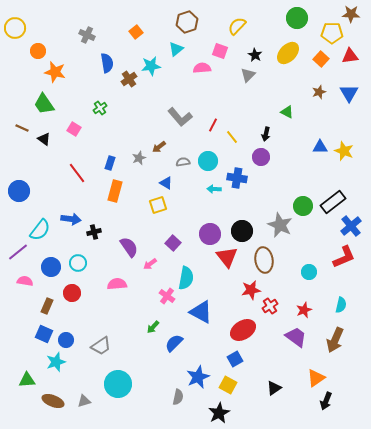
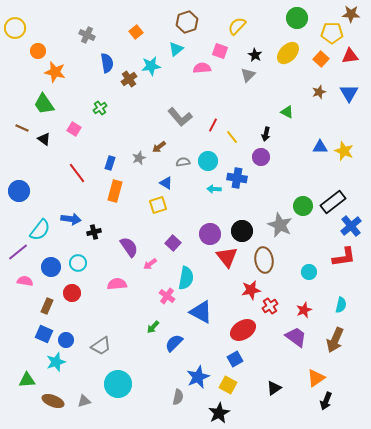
red L-shape at (344, 257): rotated 15 degrees clockwise
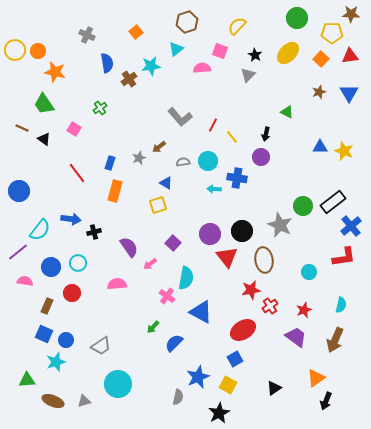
yellow circle at (15, 28): moved 22 px down
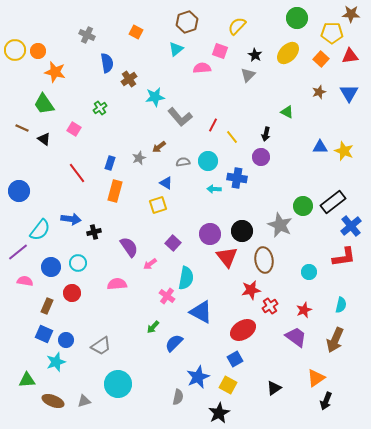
orange square at (136, 32): rotated 24 degrees counterclockwise
cyan star at (151, 66): moved 4 px right, 31 px down
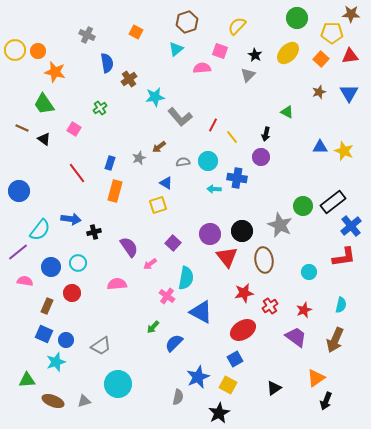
red star at (251, 290): moved 7 px left, 3 px down
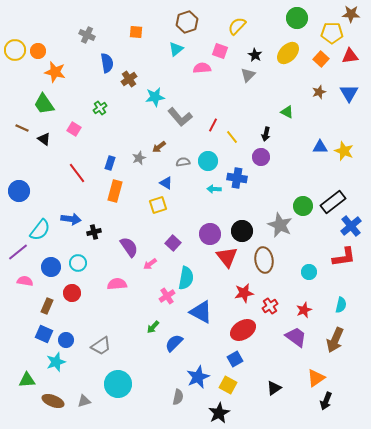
orange square at (136, 32): rotated 24 degrees counterclockwise
pink cross at (167, 296): rotated 21 degrees clockwise
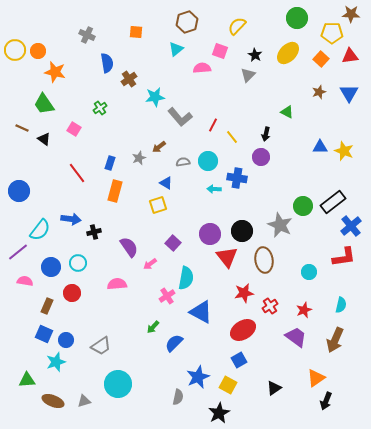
blue square at (235, 359): moved 4 px right, 1 px down
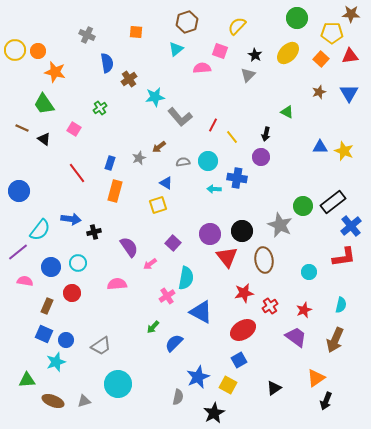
black star at (219, 413): moved 5 px left
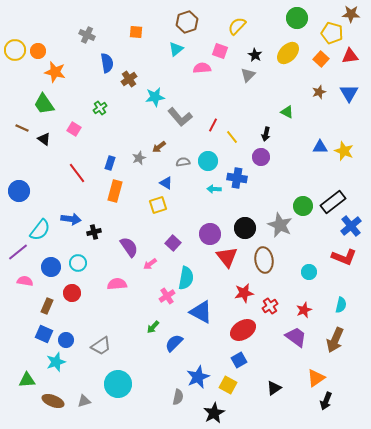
yellow pentagon at (332, 33): rotated 15 degrees clockwise
black circle at (242, 231): moved 3 px right, 3 px up
red L-shape at (344, 257): rotated 30 degrees clockwise
